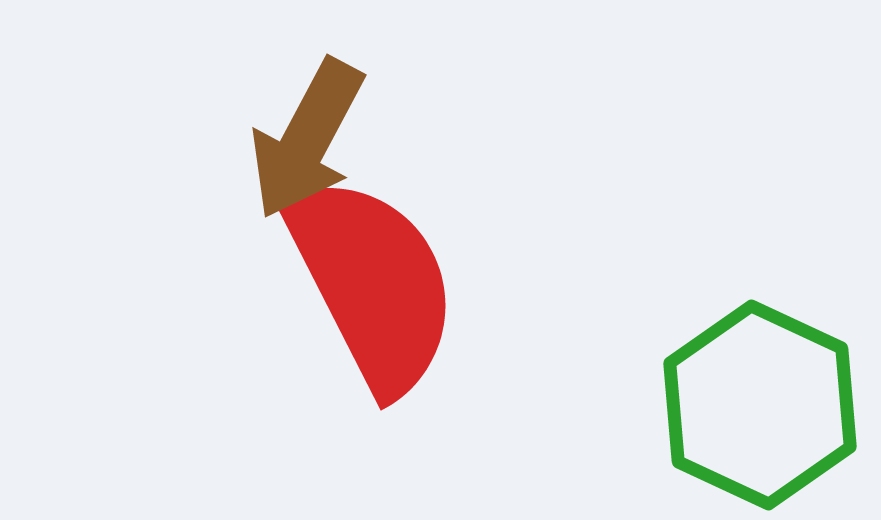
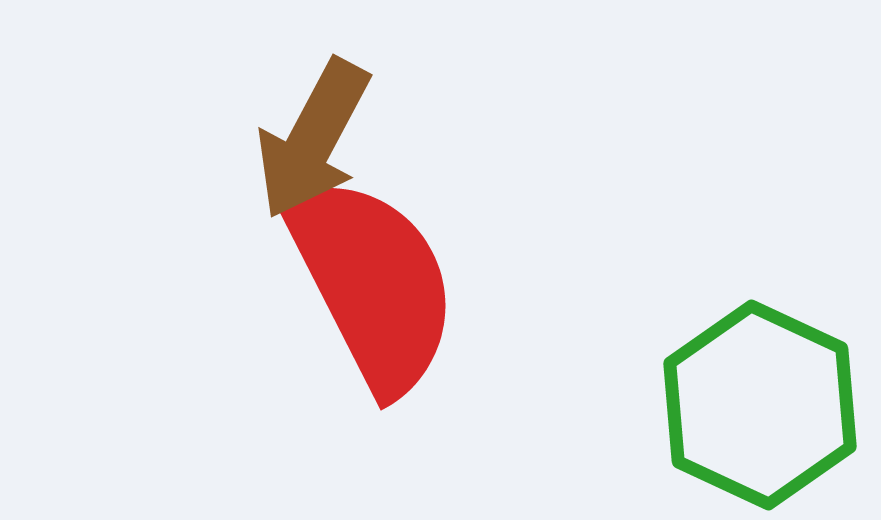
brown arrow: moved 6 px right
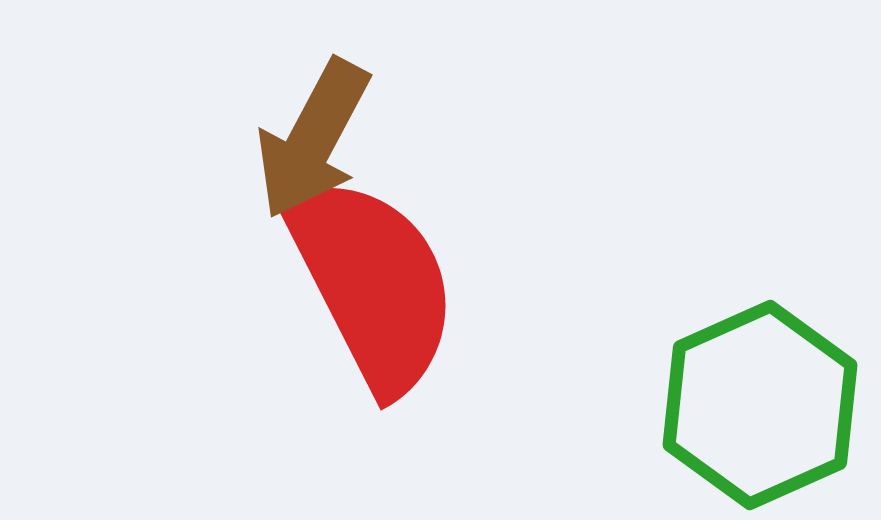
green hexagon: rotated 11 degrees clockwise
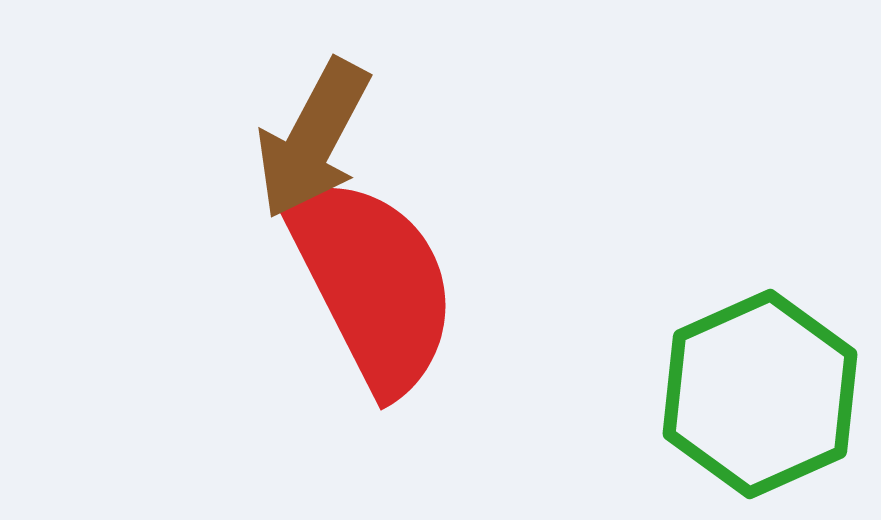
green hexagon: moved 11 px up
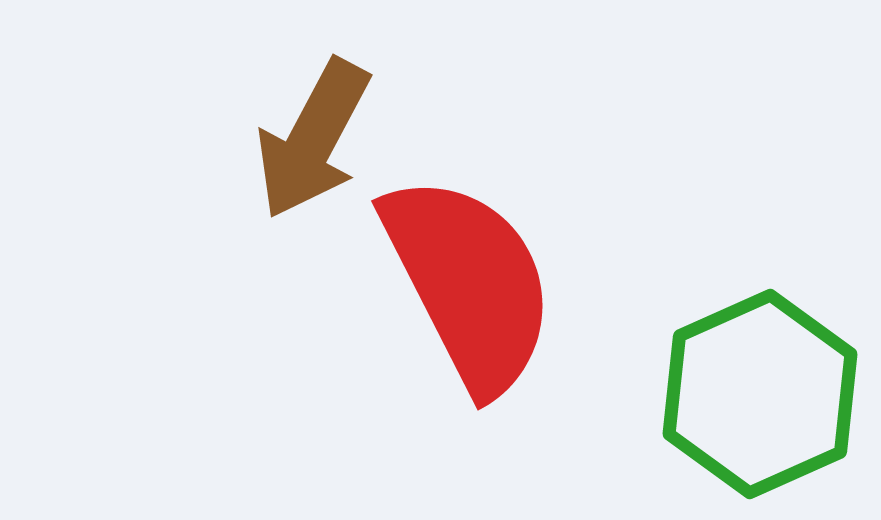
red semicircle: moved 97 px right
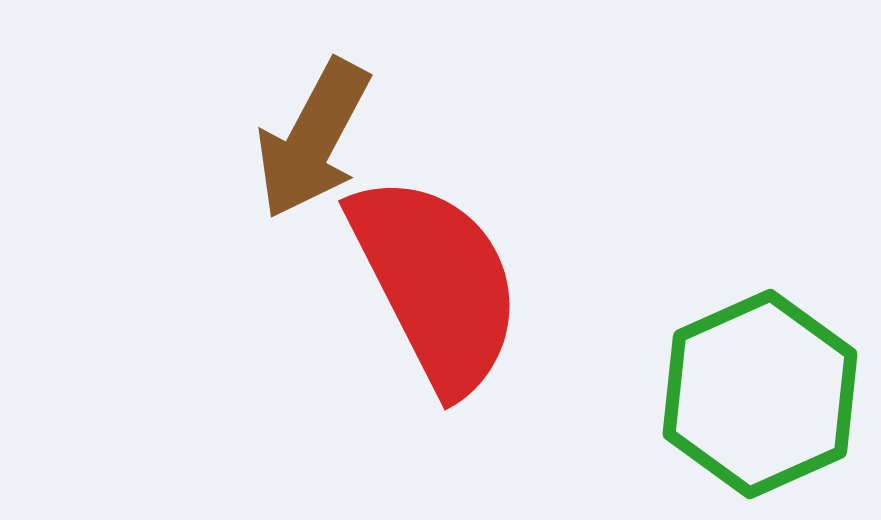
red semicircle: moved 33 px left
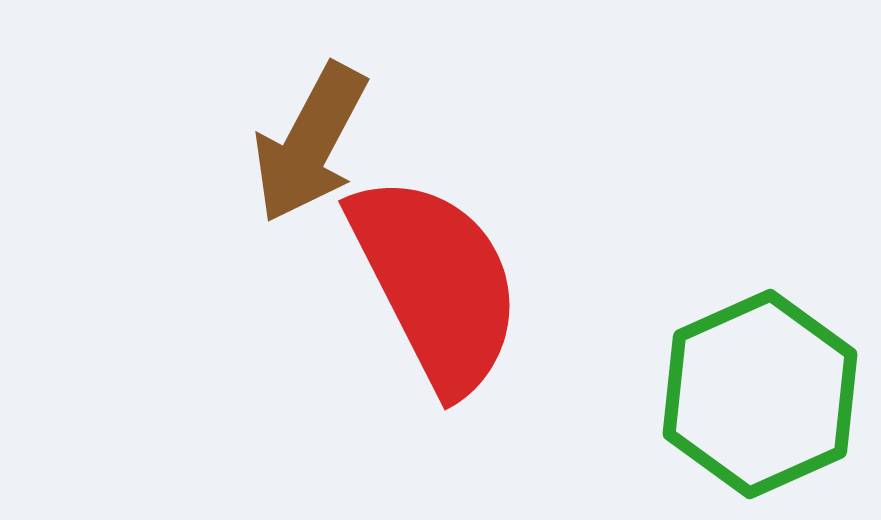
brown arrow: moved 3 px left, 4 px down
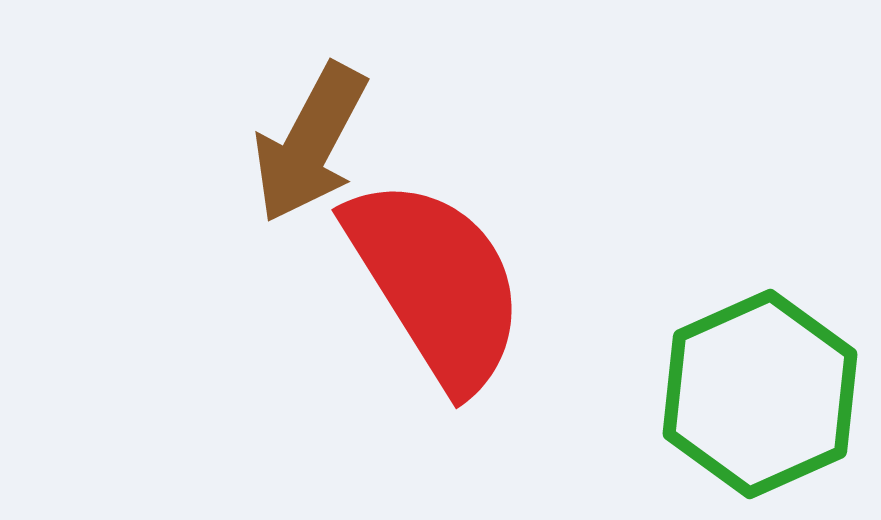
red semicircle: rotated 5 degrees counterclockwise
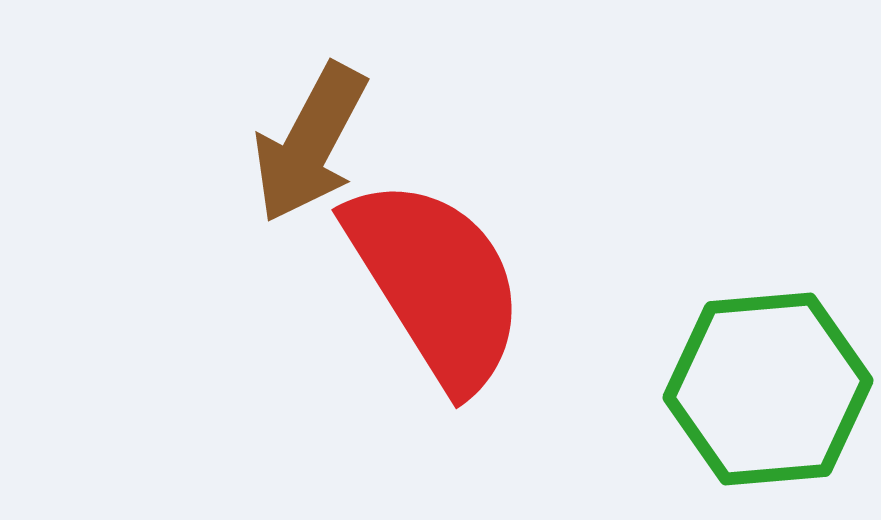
green hexagon: moved 8 px right, 5 px up; rotated 19 degrees clockwise
